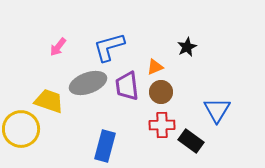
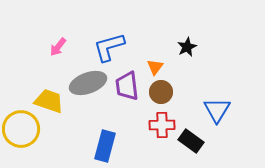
orange triangle: rotated 30 degrees counterclockwise
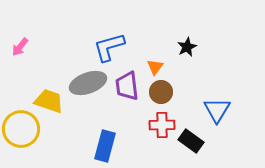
pink arrow: moved 38 px left
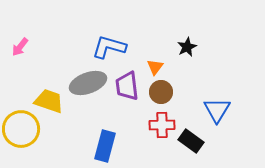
blue L-shape: rotated 32 degrees clockwise
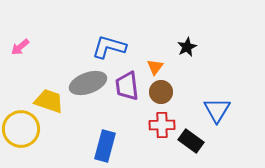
pink arrow: rotated 12 degrees clockwise
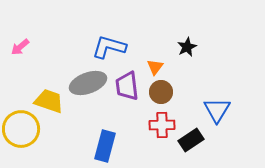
black rectangle: moved 1 px up; rotated 70 degrees counterclockwise
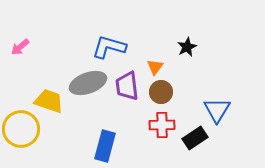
black rectangle: moved 4 px right, 2 px up
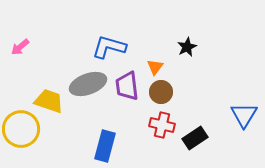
gray ellipse: moved 1 px down
blue triangle: moved 27 px right, 5 px down
red cross: rotated 15 degrees clockwise
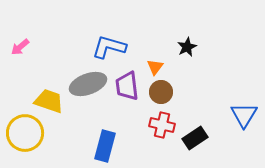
yellow circle: moved 4 px right, 4 px down
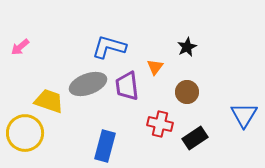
brown circle: moved 26 px right
red cross: moved 2 px left, 1 px up
